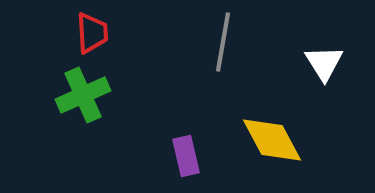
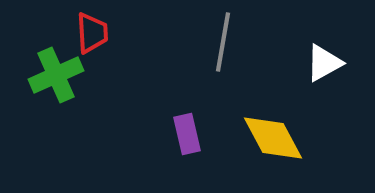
white triangle: rotated 33 degrees clockwise
green cross: moved 27 px left, 20 px up
yellow diamond: moved 1 px right, 2 px up
purple rectangle: moved 1 px right, 22 px up
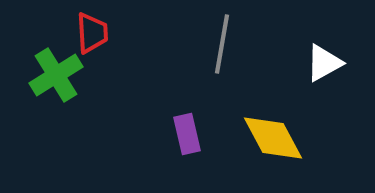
gray line: moved 1 px left, 2 px down
green cross: rotated 8 degrees counterclockwise
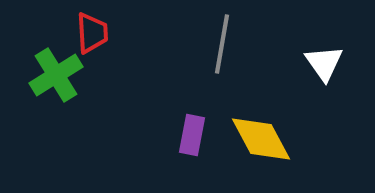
white triangle: rotated 36 degrees counterclockwise
purple rectangle: moved 5 px right, 1 px down; rotated 24 degrees clockwise
yellow diamond: moved 12 px left, 1 px down
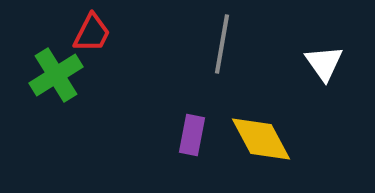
red trapezoid: rotated 30 degrees clockwise
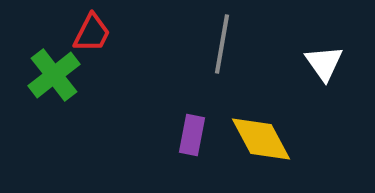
green cross: moved 2 px left; rotated 6 degrees counterclockwise
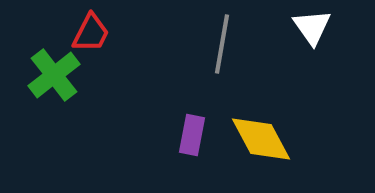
red trapezoid: moved 1 px left
white triangle: moved 12 px left, 36 px up
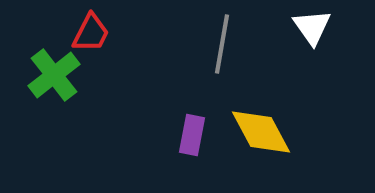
yellow diamond: moved 7 px up
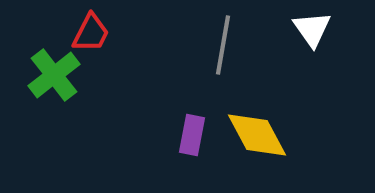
white triangle: moved 2 px down
gray line: moved 1 px right, 1 px down
yellow diamond: moved 4 px left, 3 px down
